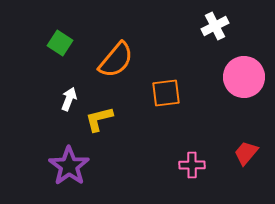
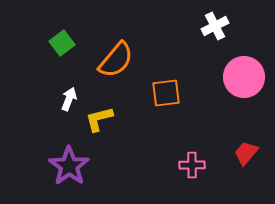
green square: moved 2 px right; rotated 20 degrees clockwise
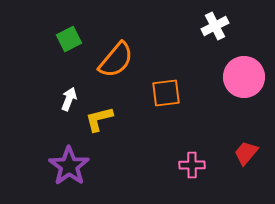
green square: moved 7 px right, 4 px up; rotated 10 degrees clockwise
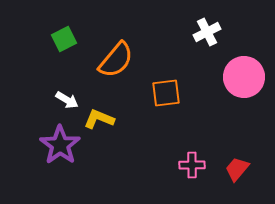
white cross: moved 8 px left, 6 px down
green square: moved 5 px left
white arrow: moved 2 px left, 1 px down; rotated 100 degrees clockwise
yellow L-shape: rotated 36 degrees clockwise
red trapezoid: moved 9 px left, 16 px down
purple star: moved 9 px left, 21 px up
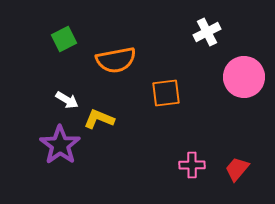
orange semicircle: rotated 39 degrees clockwise
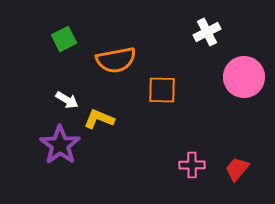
orange square: moved 4 px left, 3 px up; rotated 8 degrees clockwise
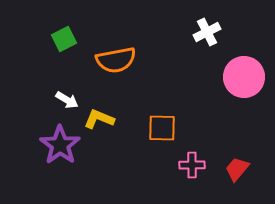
orange square: moved 38 px down
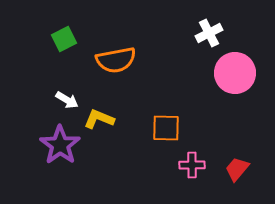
white cross: moved 2 px right, 1 px down
pink circle: moved 9 px left, 4 px up
orange square: moved 4 px right
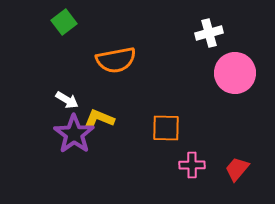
white cross: rotated 12 degrees clockwise
green square: moved 17 px up; rotated 10 degrees counterclockwise
purple star: moved 14 px right, 11 px up
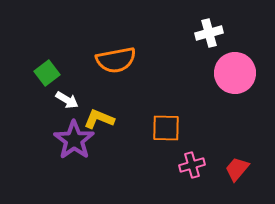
green square: moved 17 px left, 51 px down
purple star: moved 6 px down
pink cross: rotated 15 degrees counterclockwise
